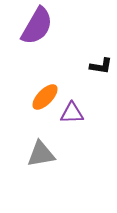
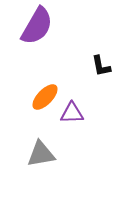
black L-shape: rotated 70 degrees clockwise
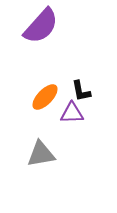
purple semicircle: moved 4 px right; rotated 12 degrees clockwise
black L-shape: moved 20 px left, 25 px down
